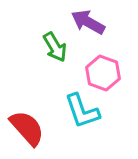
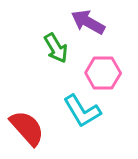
green arrow: moved 1 px right, 1 px down
pink hexagon: rotated 20 degrees counterclockwise
cyan L-shape: rotated 12 degrees counterclockwise
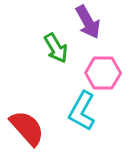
purple arrow: rotated 148 degrees counterclockwise
cyan L-shape: rotated 60 degrees clockwise
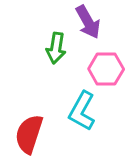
green arrow: rotated 40 degrees clockwise
pink hexagon: moved 3 px right, 4 px up
red semicircle: moved 2 px right, 6 px down; rotated 120 degrees counterclockwise
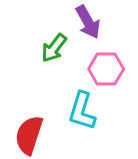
green arrow: moved 2 px left; rotated 28 degrees clockwise
cyan L-shape: rotated 12 degrees counterclockwise
red semicircle: moved 1 px down
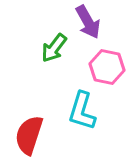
pink hexagon: moved 1 px right, 2 px up; rotated 12 degrees clockwise
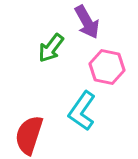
purple arrow: moved 1 px left
green arrow: moved 3 px left
cyan L-shape: rotated 18 degrees clockwise
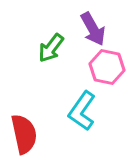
purple arrow: moved 6 px right, 7 px down
red semicircle: moved 5 px left, 1 px up; rotated 150 degrees clockwise
